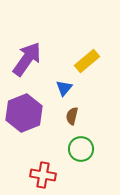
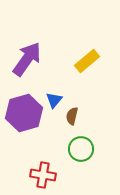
blue triangle: moved 10 px left, 12 px down
purple hexagon: rotated 6 degrees clockwise
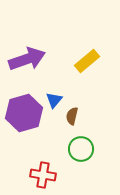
purple arrow: rotated 36 degrees clockwise
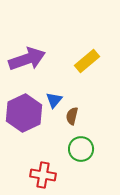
purple hexagon: rotated 9 degrees counterclockwise
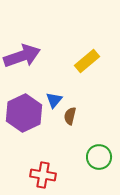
purple arrow: moved 5 px left, 3 px up
brown semicircle: moved 2 px left
green circle: moved 18 px right, 8 px down
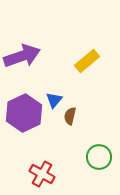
red cross: moved 1 px left, 1 px up; rotated 20 degrees clockwise
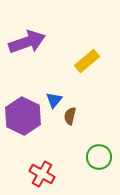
purple arrow: moved 5 px right, 14 px up
purple hexagon: moved 1 px left, 3 px down; rotated 9 degrees counterclockwise
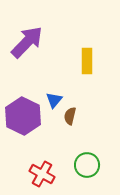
purple arrow: rotated 27 degrees counterclockwise
yellow rectangle: rotated 50 degrees counterclockwise
green circle: moved 12 px left, 8 px down
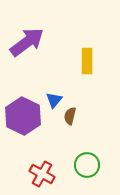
purple arrow: rotated 9 degrees clockwise
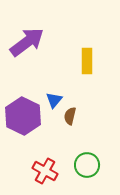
red cross: moved 3 px right, 3 px up
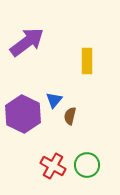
purple hexagon: moved 2 px up
red cross: moved 8 px right, 5 px up
